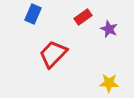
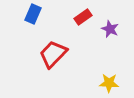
purple star: moved 1 px right
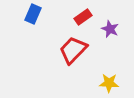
red trapezoid: moved 20 px right, 4 px up
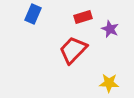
red rectangle: rotated 18 degrees clockwise
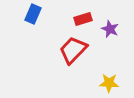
red rectangle: moved 2 px down
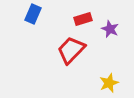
red trapezoid: moved 2 px left
yellow star: rotated 24 degrees counterclockwise
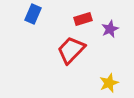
purple star: rotated 24 degrees clockwise
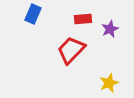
red rectangle: rotated 12 degrees clockwise
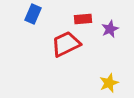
red trapezoid: moved 5 px left, 6 px up; rotated 20 degrees clockwise
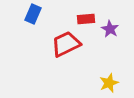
red rectangle: moved 3 px right
purple star: rotated 18 degrees counterclockwise
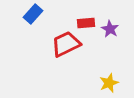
blue rectangle: rotated 18 degrees clockwise
red rectangle: moved 4 px down
